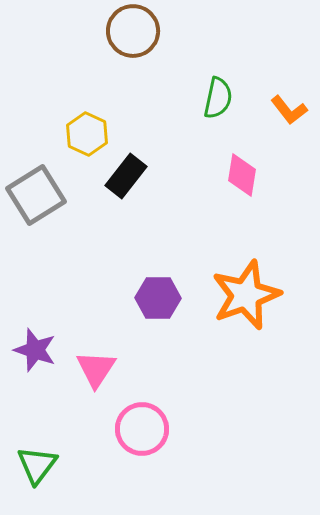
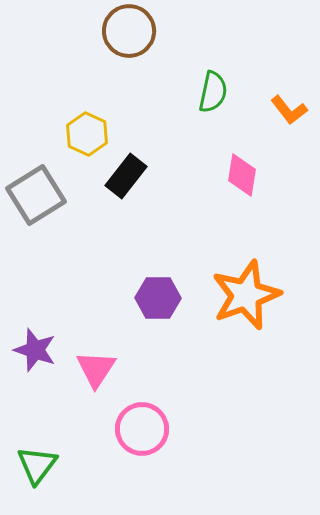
brown circle: moved 4 px left
green semicircle: moved 5 px left, 6 px up
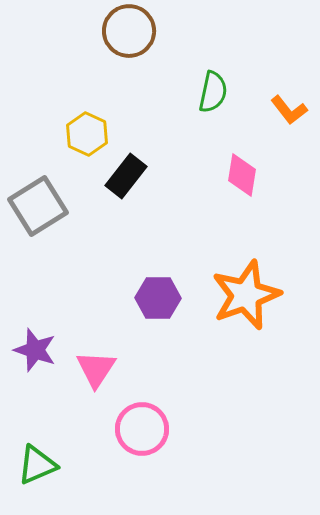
gray square: moved 2 px right, 11 px down
green triangle: rotated 30 degrees clockwise
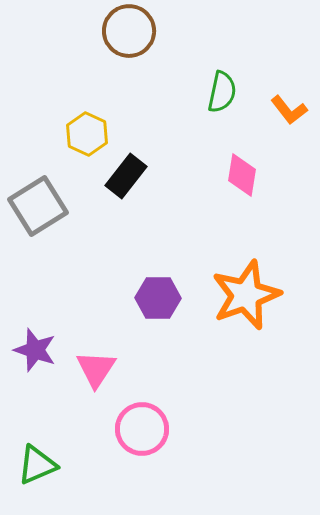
green semicircle: moved 9 px right
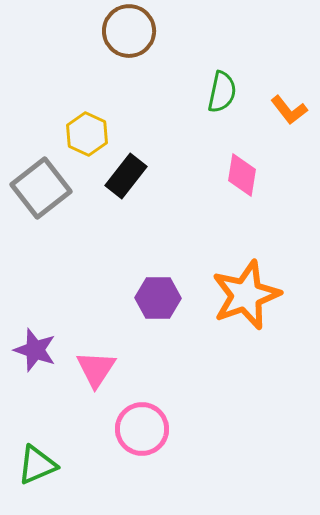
gray square: moved 3 px right, 18 px up; rotated 6 degrees counterclockwise
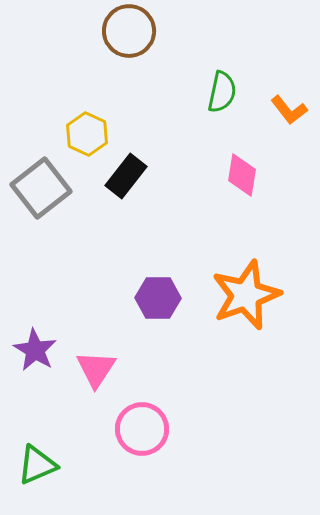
purple star: rotated 12 degrees clockwise
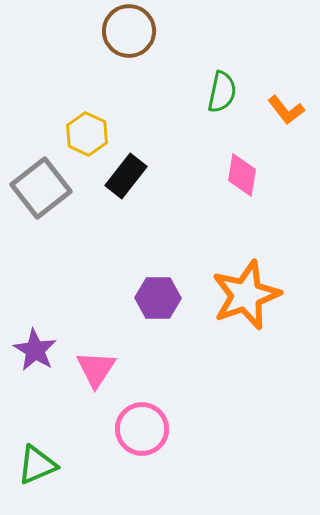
orange L-shape: moved 3 px left
